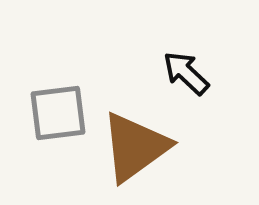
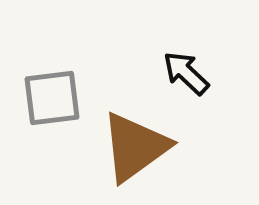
gray square: moved 6 px left, 15 px up
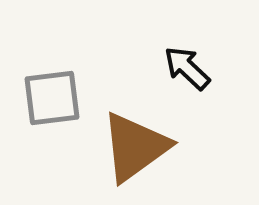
black arrow: moved 1 px right, 5 px up
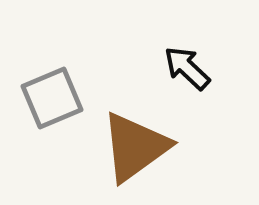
gray square: rotated 16 degrees counterclockwise
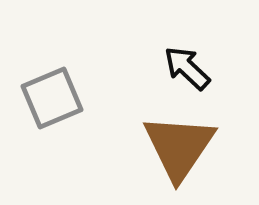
brown triangle: moved 44 px right; rotated 20 degrees counterclockwise
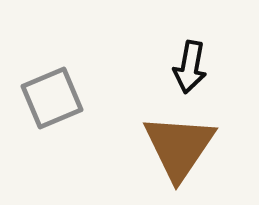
black arrow: moved 3 px right, 1 px up; rotated 123 degrees counterclockwise
